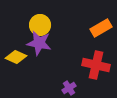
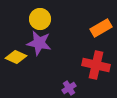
yellow circle: moved 6 px up
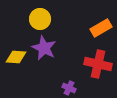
purple star: moved 5 px right, 5 px down; rotated 15 degrees clockwise
yellow diamond: rotated 20 degrees counterclockwise
red cross: moved 2 px right, 1 px up
purple cross: rotated 32 degrees counterclockwise
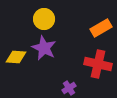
yellow circle: moved 4 px right
purple cross: rotated 32 degrees clockwise
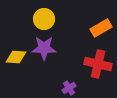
purple star: rotated 25 degrees counterclockwise
